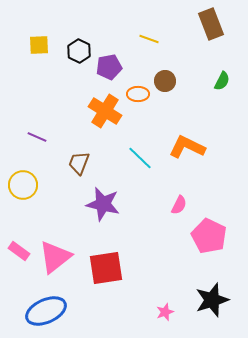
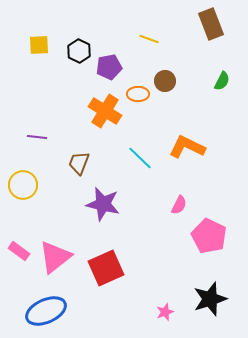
purple line: rotated 18 degrees counterclockwise
red square: rotated 15 degrees counterclockwise
black star: moved 2 px left, 1 px up
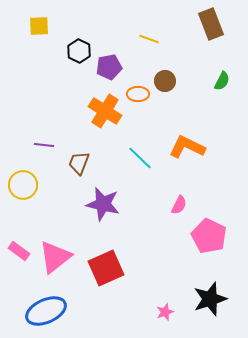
yellow square: moved 19 px up
purple line: moved 7 px right, 8 px down
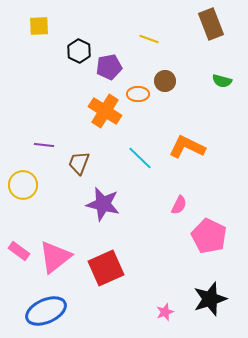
green semicircle: rotated 78 degrees clockwise
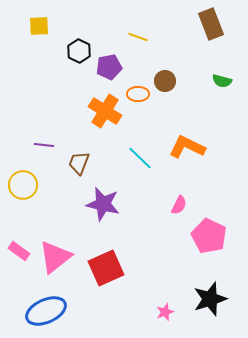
yellow line: moved 11 px left, 2 px up
